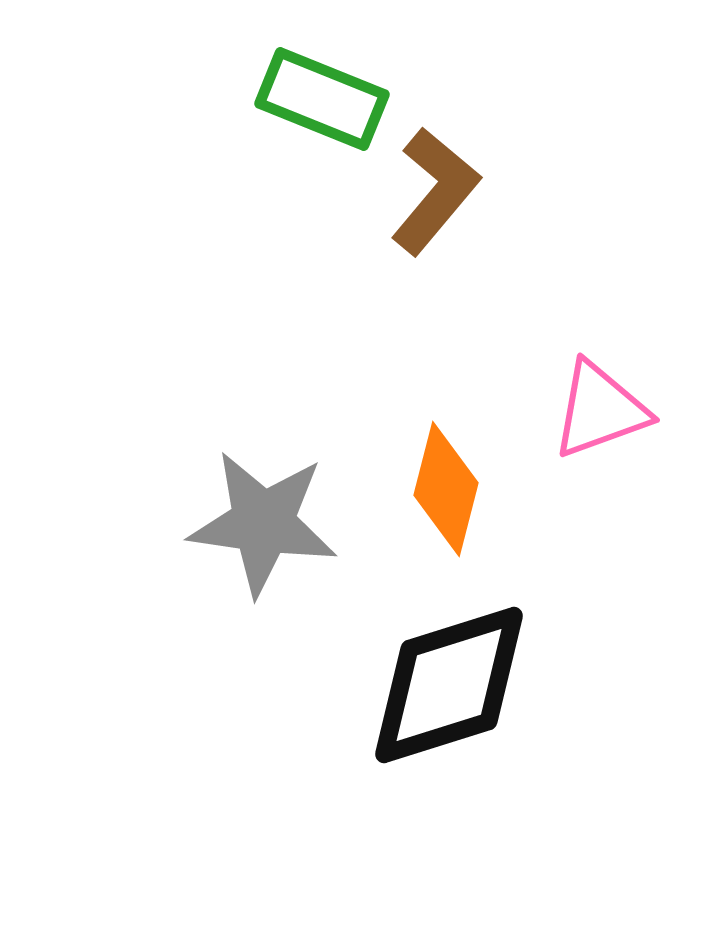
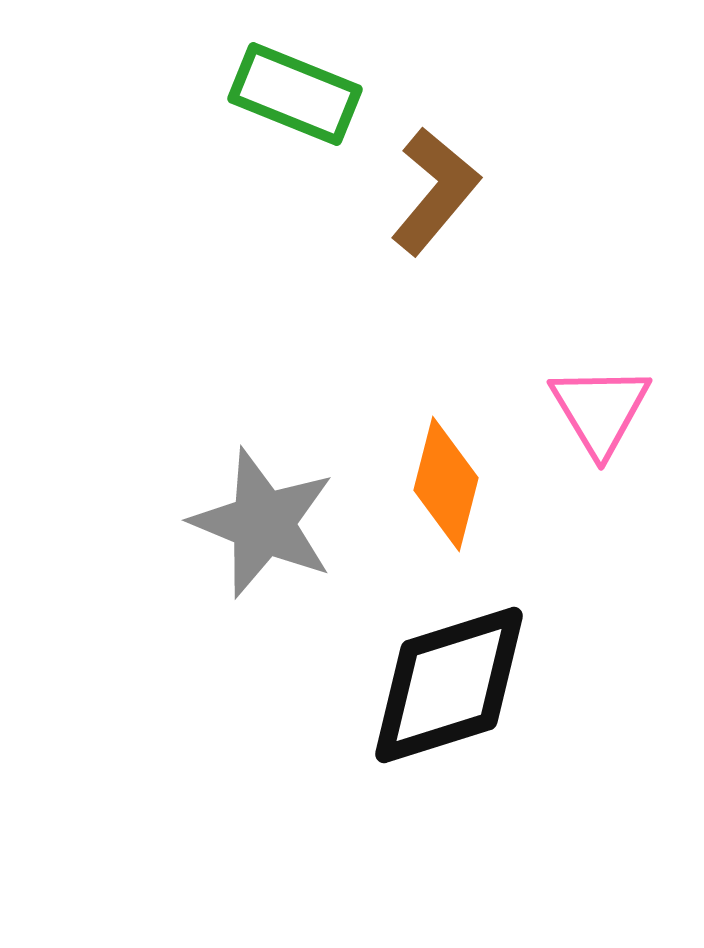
green rectangle: moved 27 px left, 5 px up
pink triangle: rotated 41 degrees counterclockwise
orange diamond: moved 5 px up
gray star: rotated 14 degrees clockwise
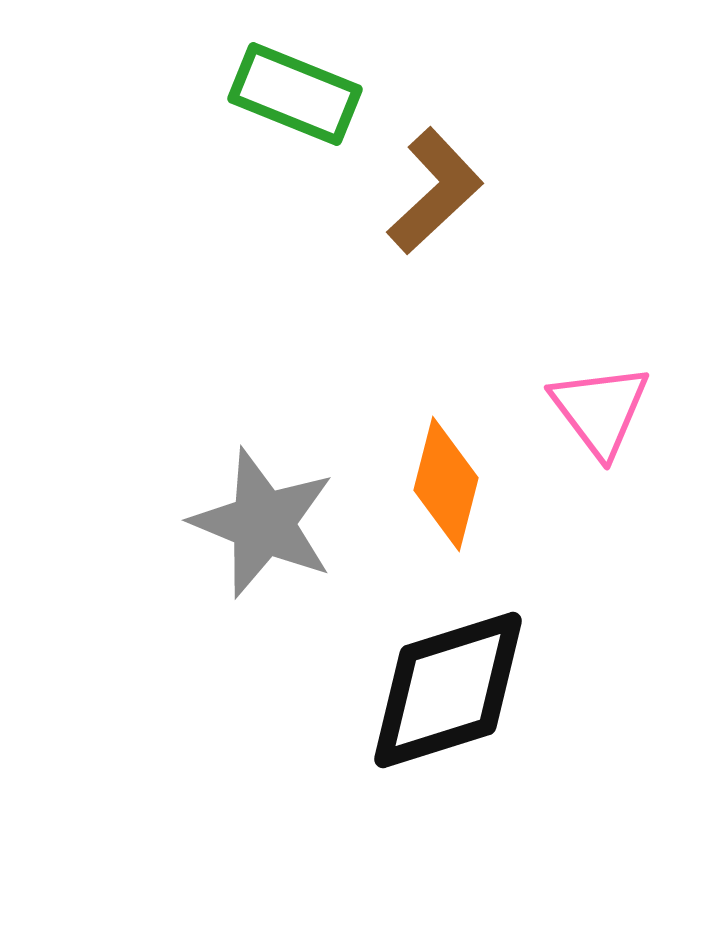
brown L-shape: rotated 7 degrees clockwise
pink triangle: rotated 6 degrees counterclockwise
black diamond: moved 1 px left, 5 px down
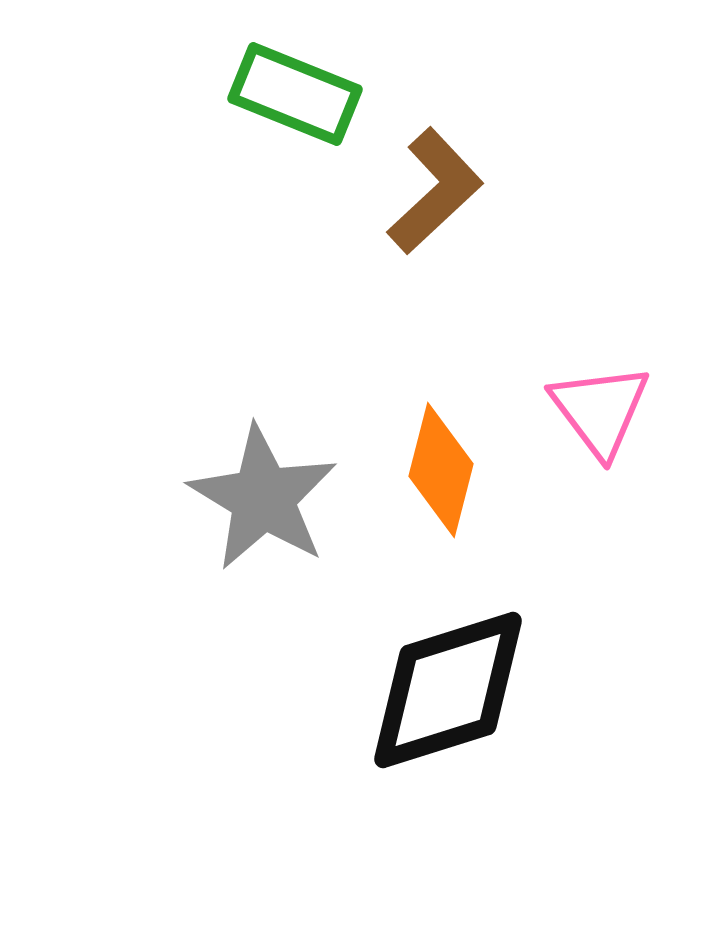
orange diamond: moved 5 px left, 14 px up
gray star: moved 25 px up; rotated 9 degrees clockwise
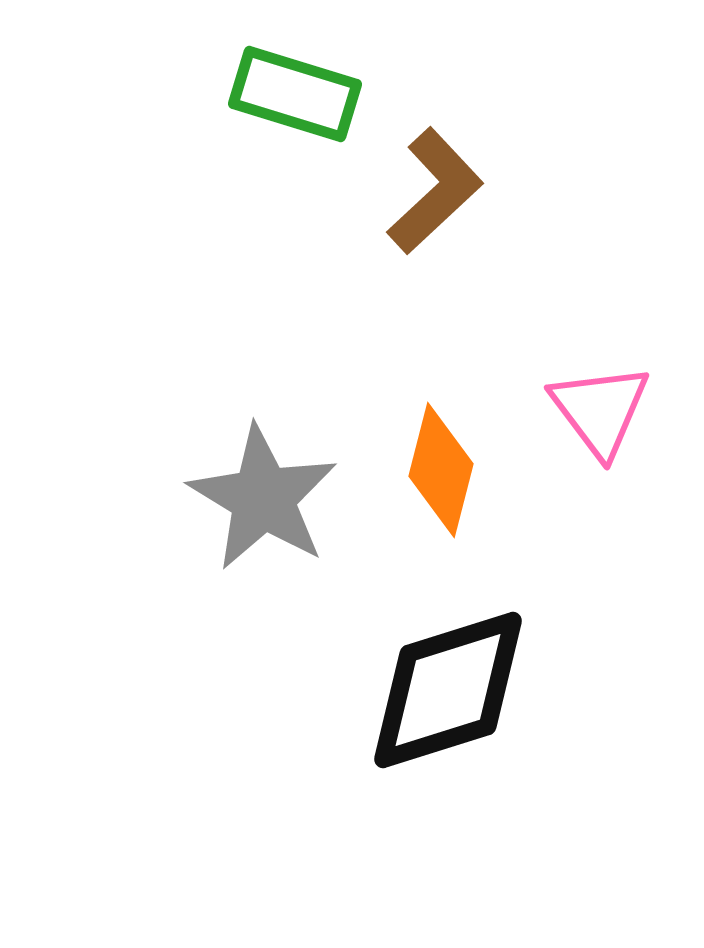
green rectangle: rotated 5 degrees counterclockwise
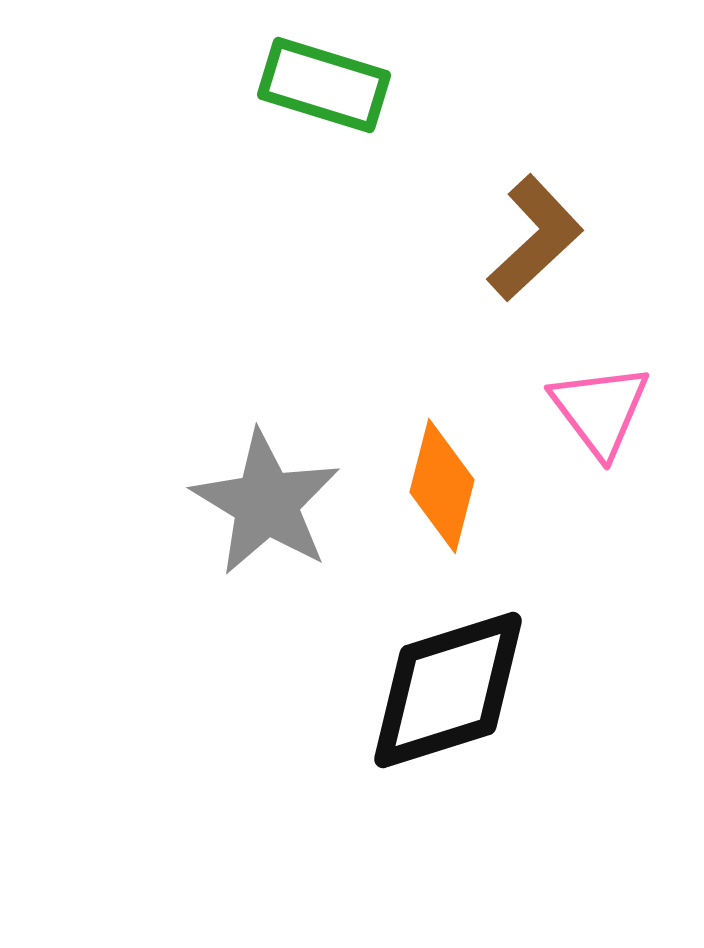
green rectangle: moved 29 px right, 9 px up
brown L-shape: moved 100 px right, 47 px down
orange diamond: moved 1 px right, 16 px down
gray star: moved 3 px right, 5 px down
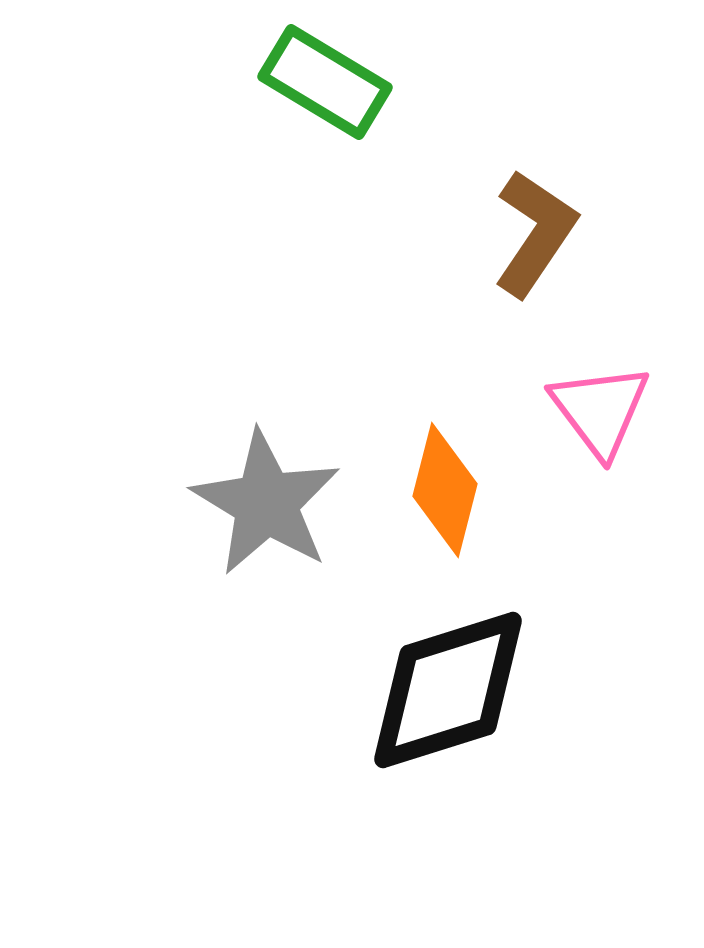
green rectangle: moved 1 px right, 3 px up; rotated 14 degrees clockwise
brown L-shape: moved 5 px up; rotated 13 degrees counterclockwise
orange diamond: moved 3 px right, 4 px down
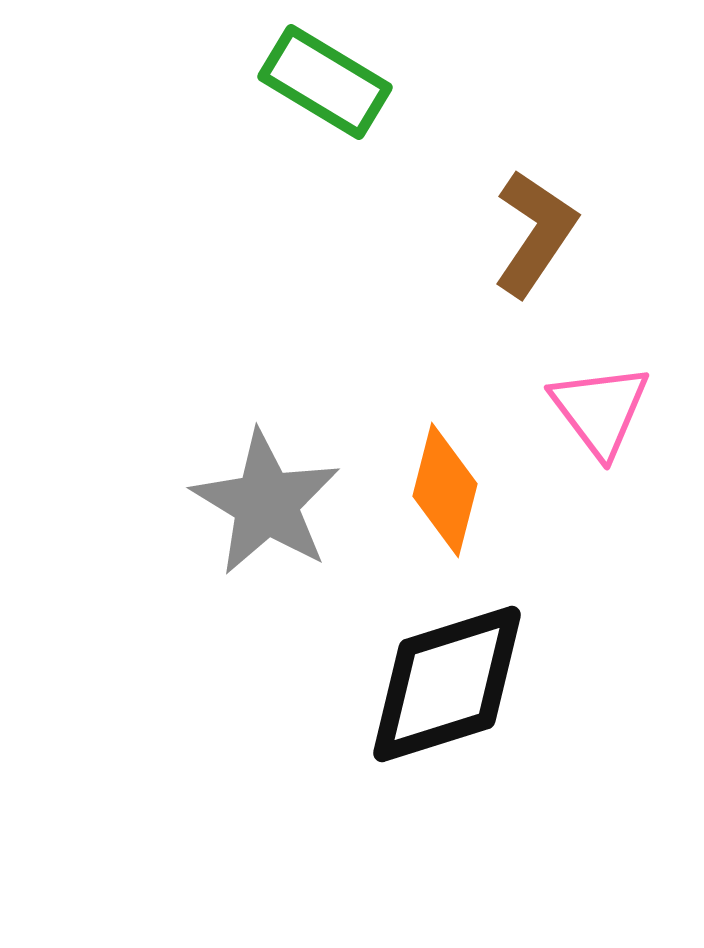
black diamond: moved 1 px left, 6 px up
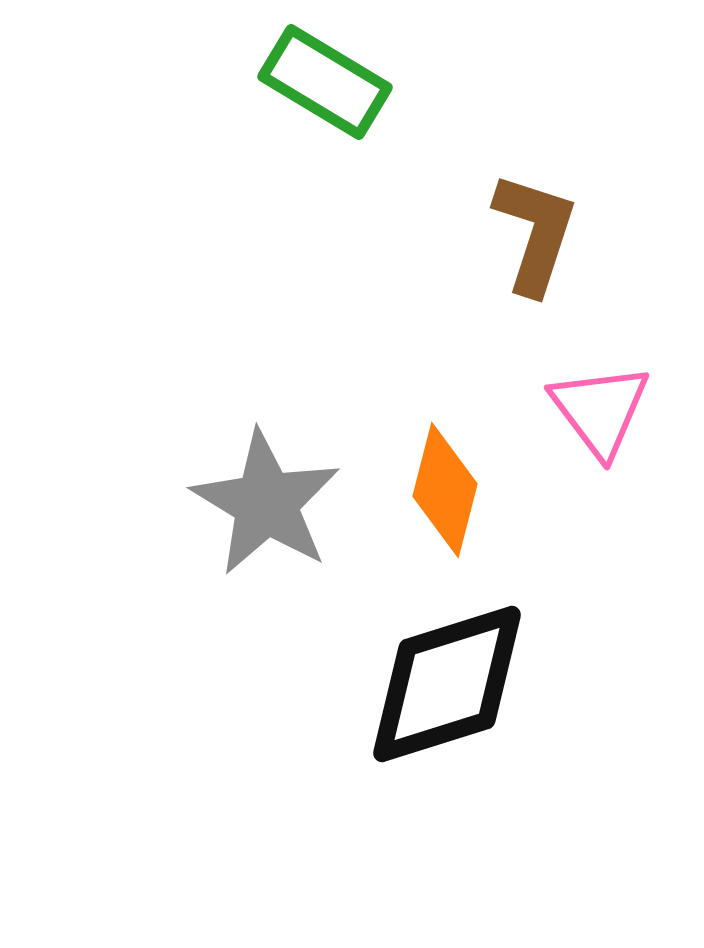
brown L-shape: rotated 16 degrees counterclockwise
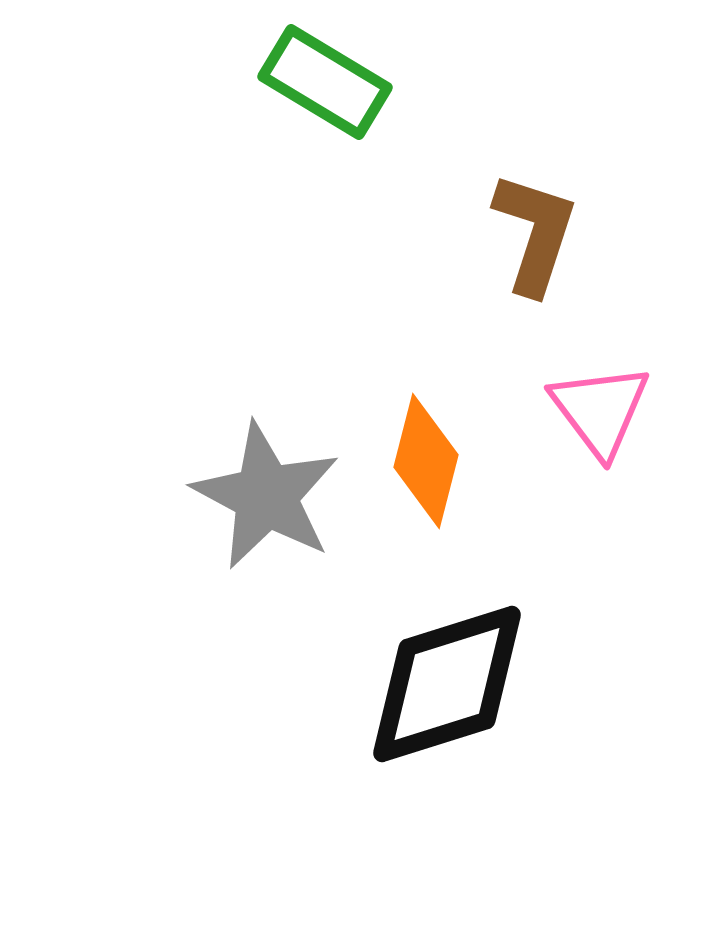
orange diamond: moved 19 px left, 29 px up
gray star: moved 7 px up; rotated 3 degrees counterclockwise
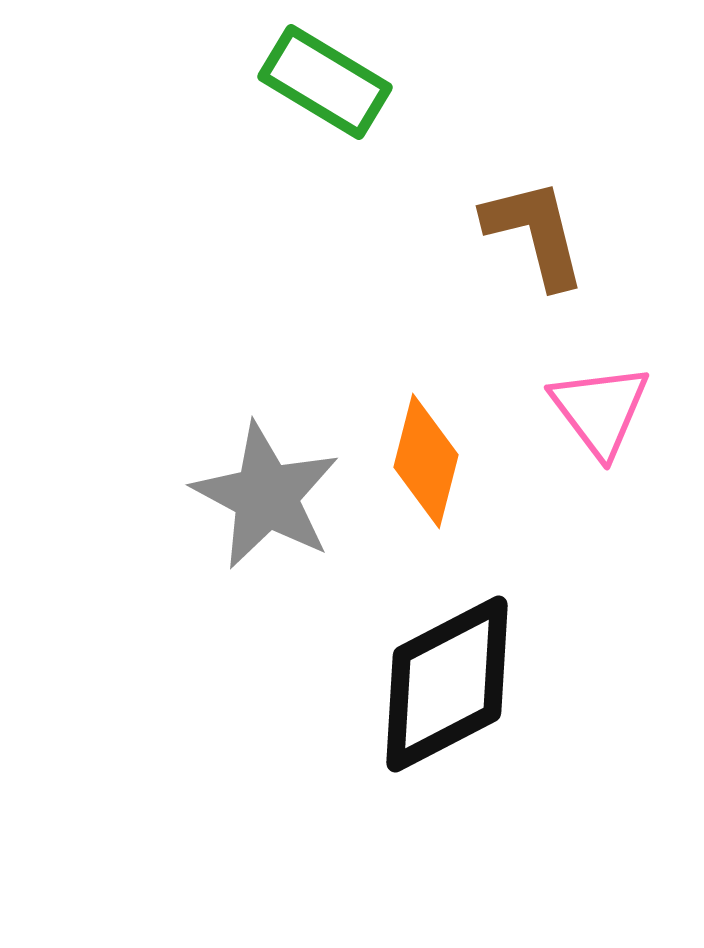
brown L-shape: rotated 32 degrees counterclockwise
black diamond: rotated 10 degrees counterclockwise
